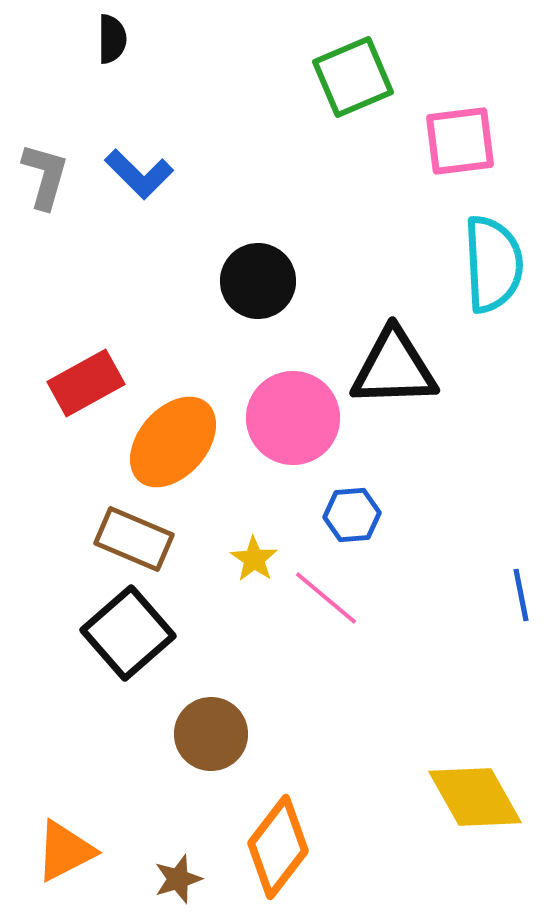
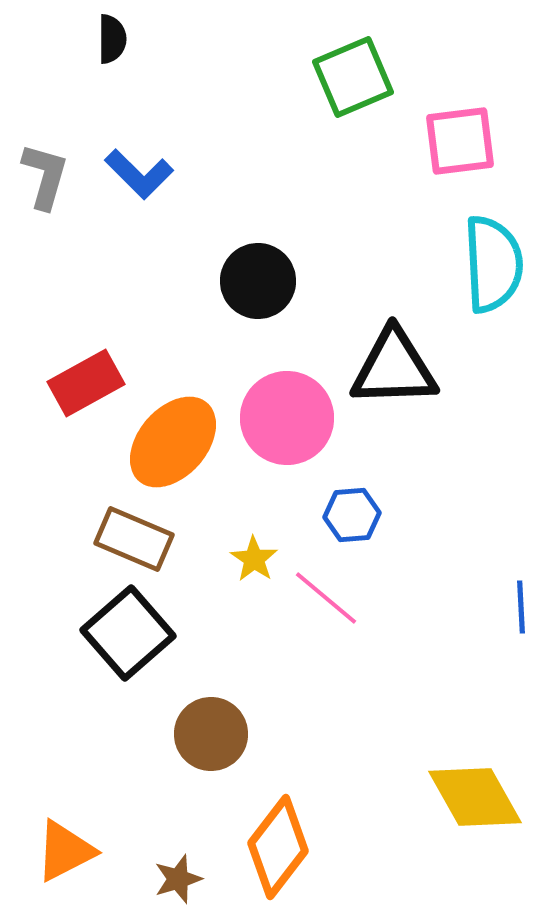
pink circle: moved 6 px left
blue line: moved 12 px down; rotated 8 degrees clockwise
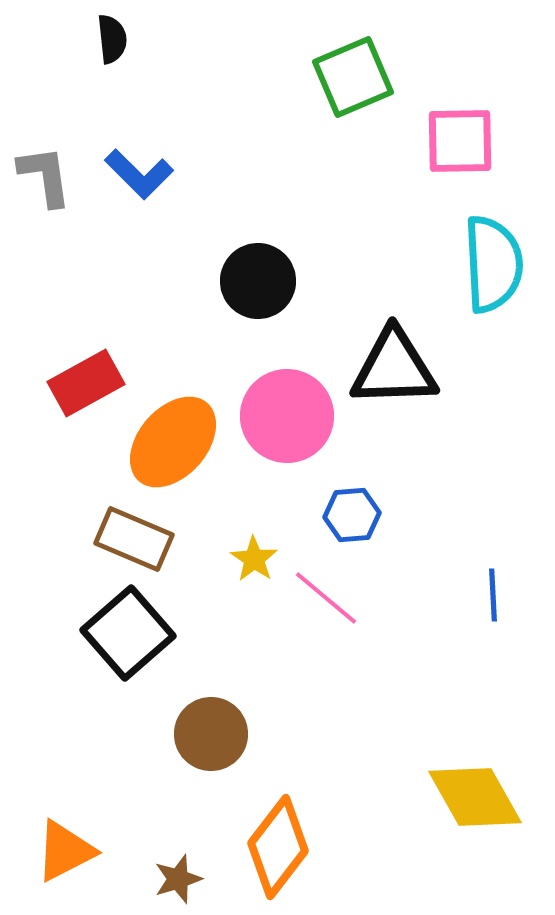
black semicircle: rotated 6 degrees counterclockwise
pink square: rotated 6 degrees clockwise
gray L-shape: rotated 24 degrees counterclockwise
pink circle: moved 2 px up
blue line: moved 28 px left, 12 px up
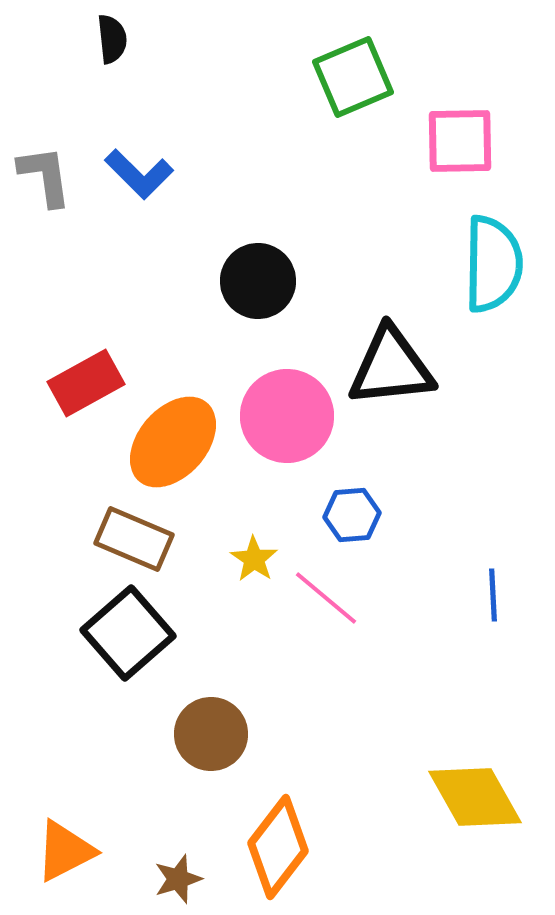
cyan semicircle: rotated 4 degrees clockwise
black triangle: moved 3 px left, 1 px up; rotated 4 degrees counterclockwise
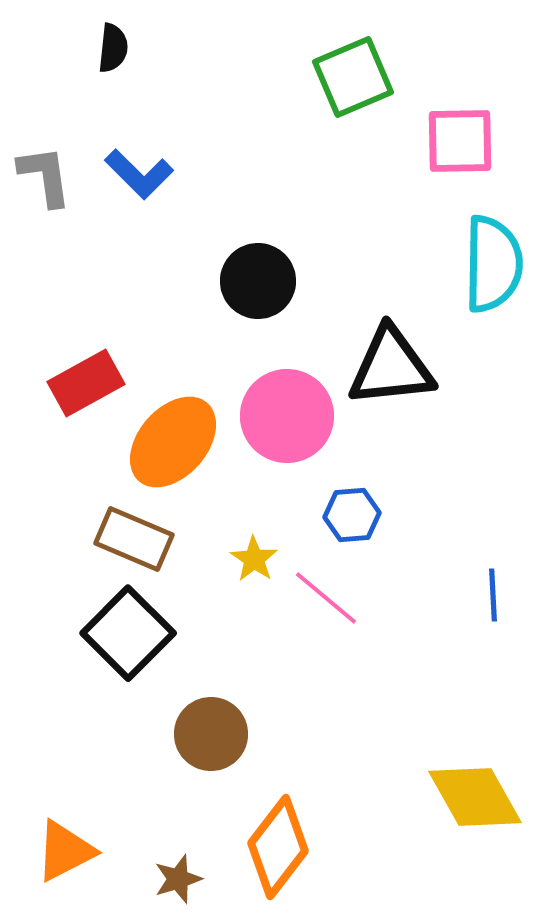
black semicircle: moved 1 px right, 9 px down; rotated 12 degrees clockwise
black square: rotated 4 degrees counterclockwise
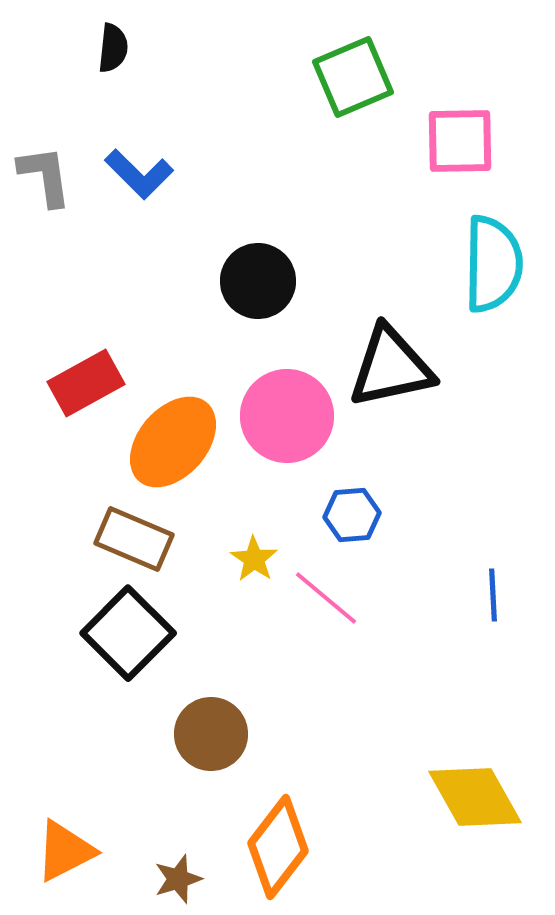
black triangle: rotated 6 degrees counterclockwise
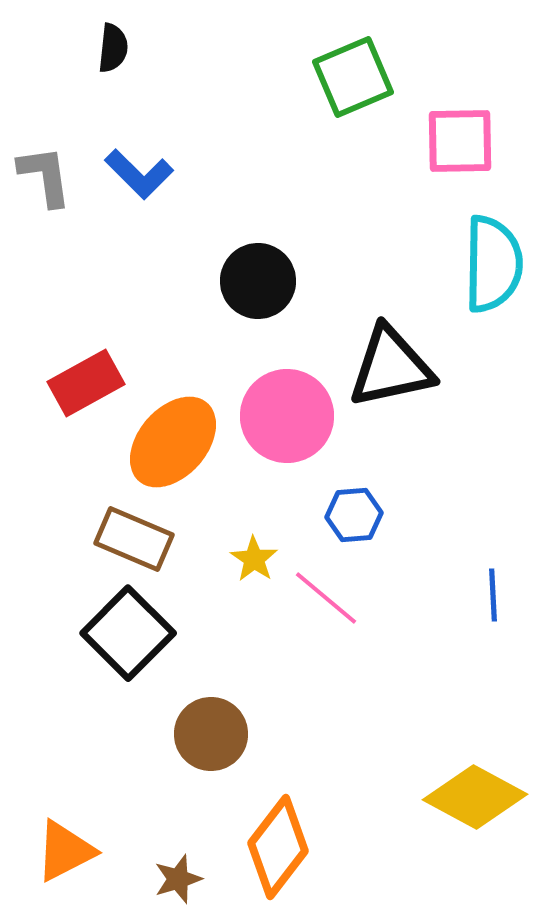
blue hexagon: moved 2 px right
yellow diamond: rotated 32 degrees counterclockwise
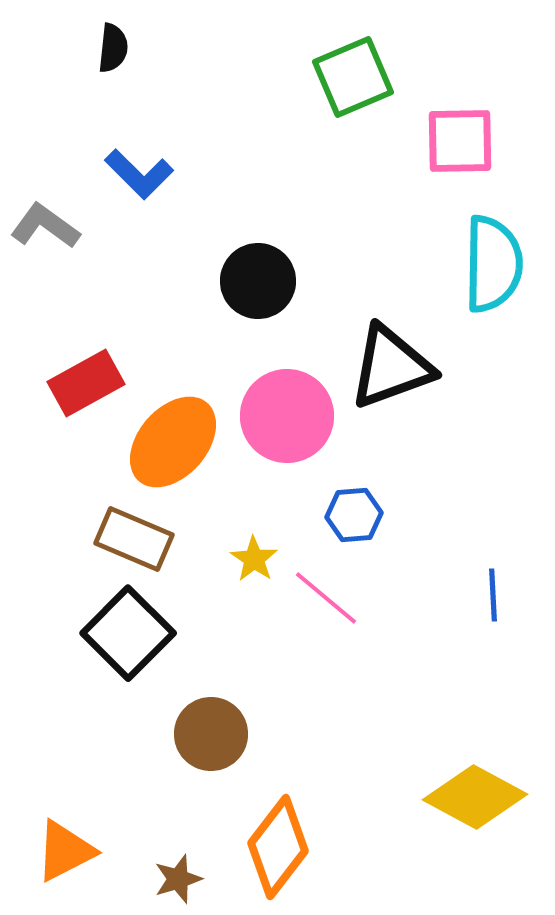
gray L-shape: moved 50 px down; rotated 46 degrees counterclockwise
black triangle: rotated 8 degrees counterclockwise
